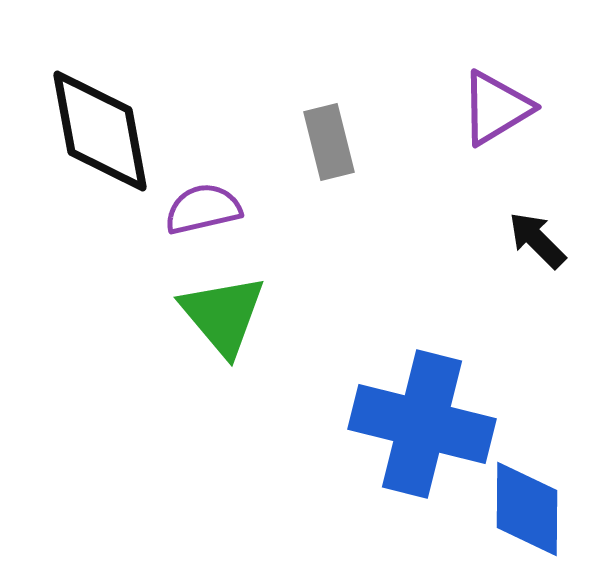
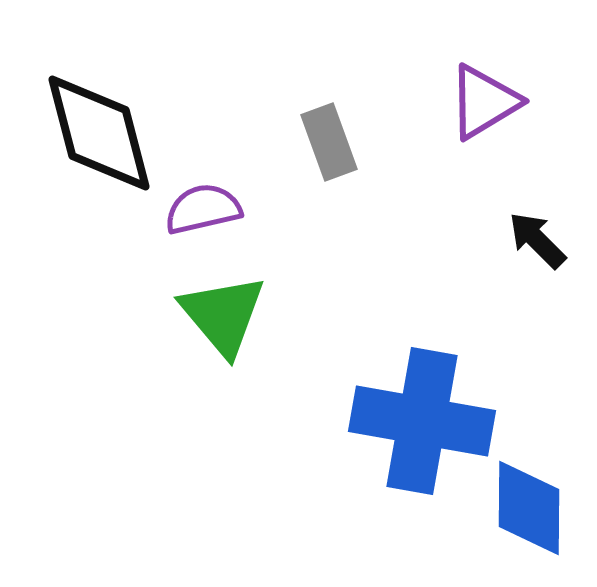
purple triangle: moved 12 px left, 6 px up
black diamond: moved 1 px left, 2 px down; rotated 4 degrees counterclockwise
gray rectangle: rotated 6 degrees counterclockwise
blue cross: moved 3 px up; rotated 4 degrees counterclockwise
blue diamond: moved 2 px right, 1 px up
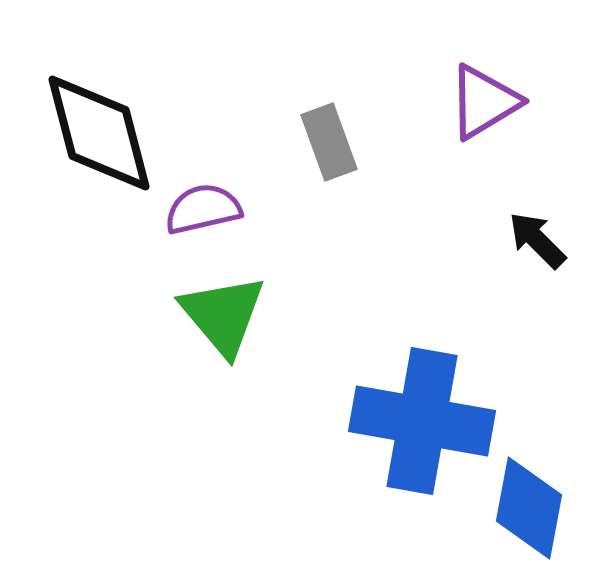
blue diamond: rotated 10 degrees clockwise
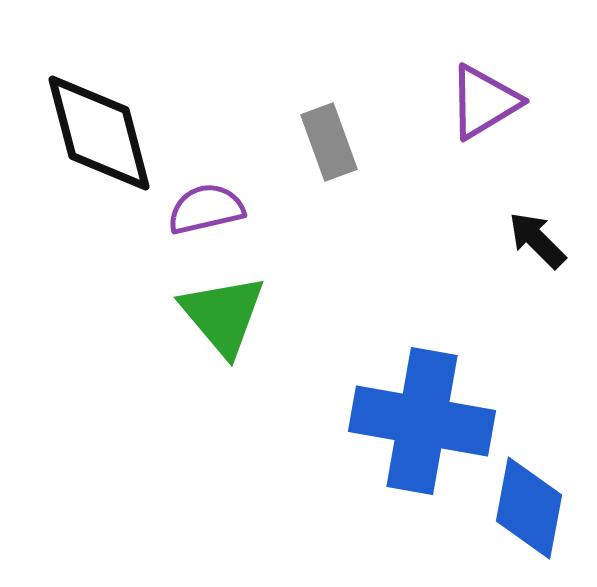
purple semicircle: moved 3 px right
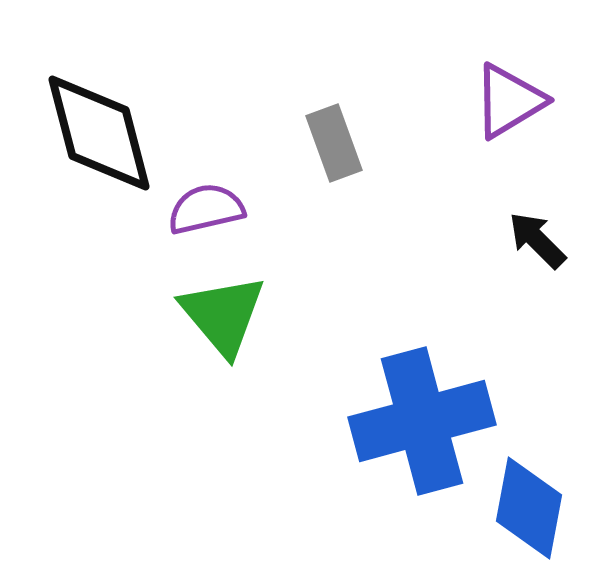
purple triangle: moved 25 px right, 1 px up
gray rectangle: moved 5 px right, 1 px down
blue cross: rotated 25 degrees counterclockwise
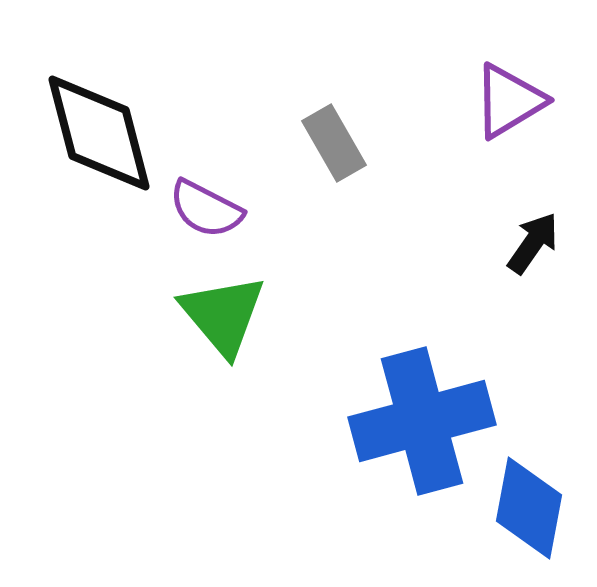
gray rectangle: rotated 10 degrees counterclockwise
purple semicircle: rotated 140 degrees counterclockwise
black arrow: moved 4 px left, 3 px down; rotated 80 degrees clockwise
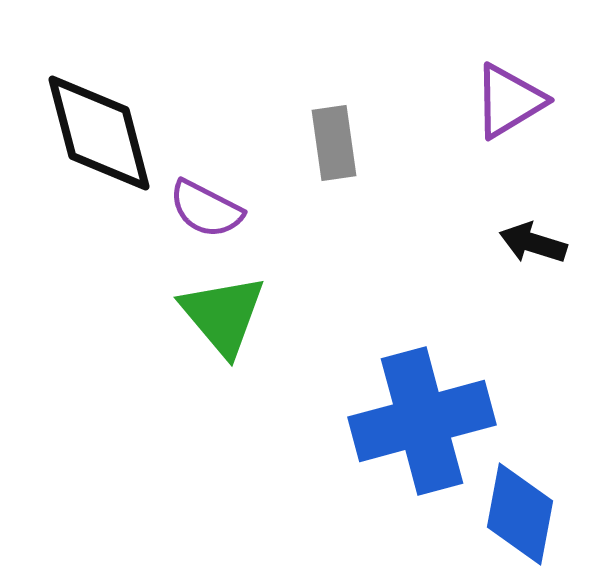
gray rectangle: rotated 22 degrees clockwise
black arrow: rotated 108 degrees counterclockwise
blue diamond: moved 9 px left, 6 px down
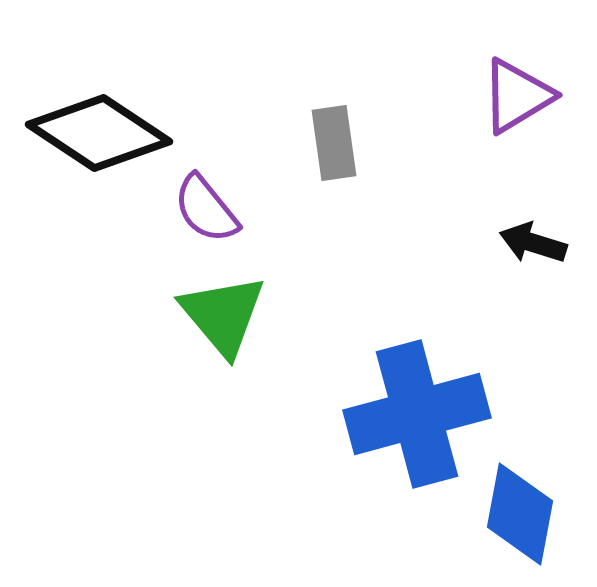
purple triangle: moved 8 px right, 5 px up
black diamond: rotated 42 degrees counterclockwise
purple semicircle: rotated 24 degrees clockwise
blue cross: moved 5 px left, 7 px up
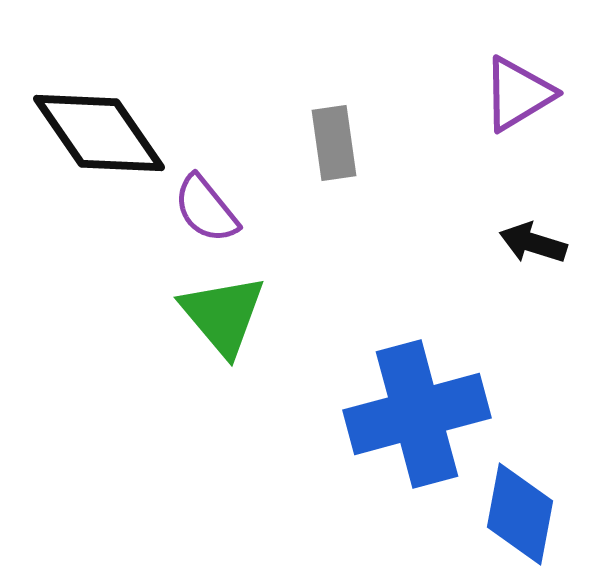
purple triangle: moved 1 px right, 2 px up
black diamond: rotated 22 degrees clockwise
